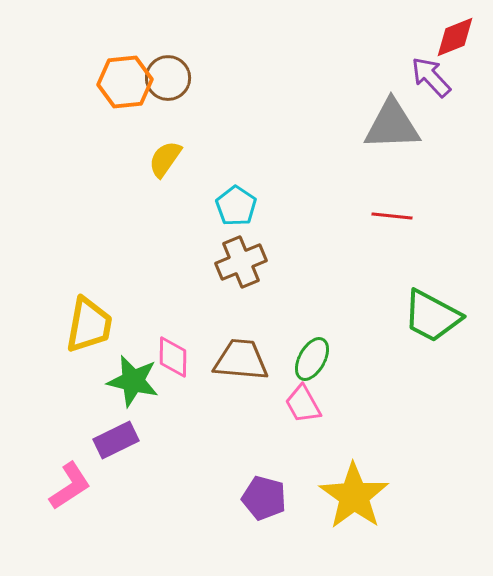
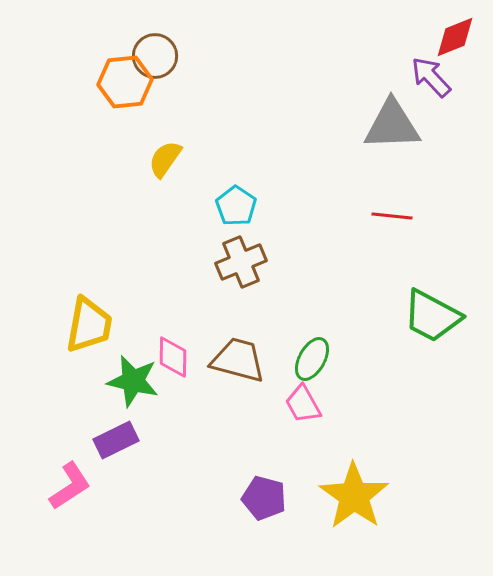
brown circle: moved 13 px left, 22 px up
brown trapezoid: moved 3 px left; rotated 10 degrees clockwise
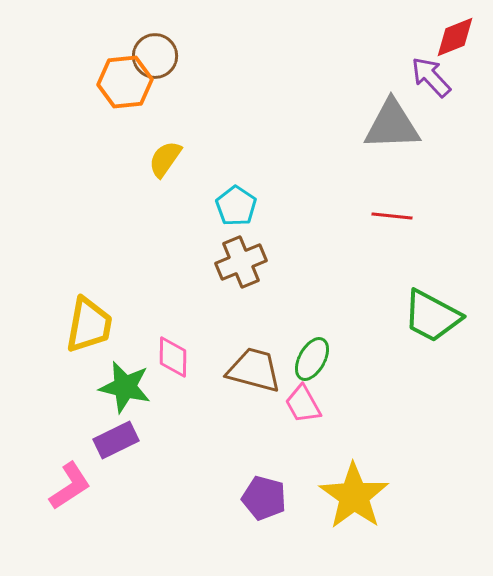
brown trapezoid: moved 16 px right, 10 px down
green star: moved 8 px left, 6 px down
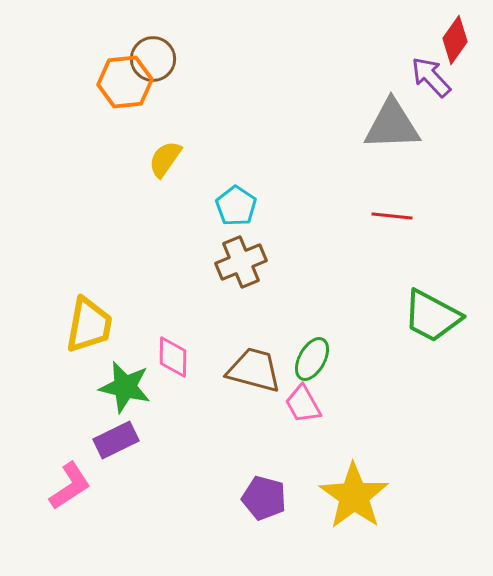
red diamond: moved 3 px down; rotated 33 degrees counterclockwise
brown circle: moved 2 px left, 3 px down
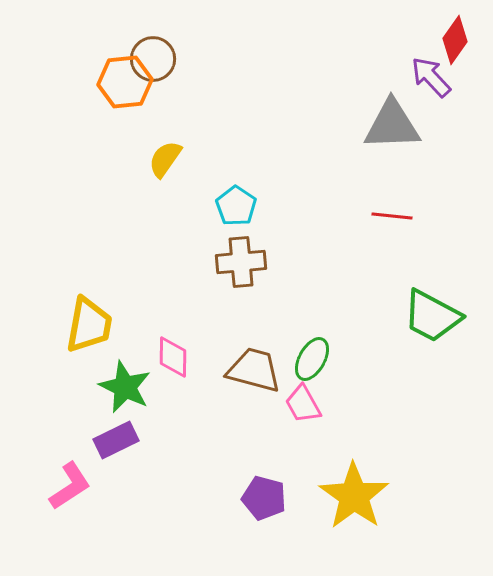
brown cross: rotated 18 degrees clockwise
green star: rotated 12 degrees clockwise
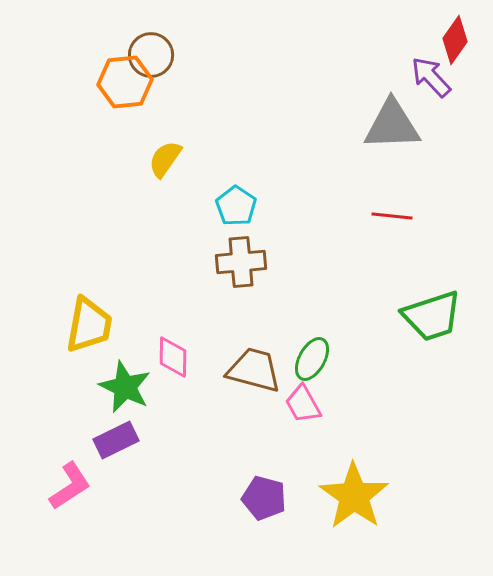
brown circle: moved 2 px left, 4 px up
green trapezoid: rotated 46 degrees counterclockwise
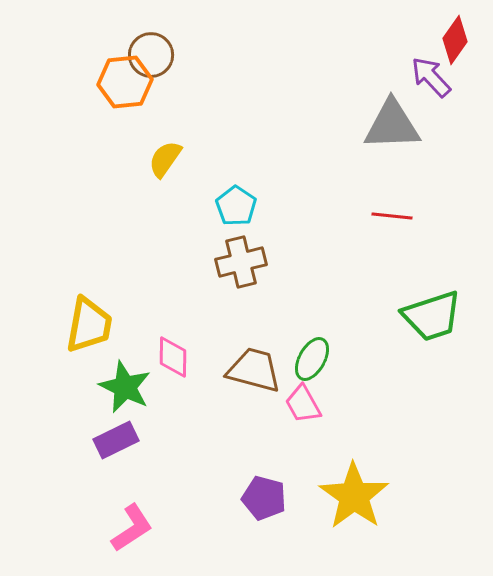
brown cross: rotated 9 degrees counterclockwise
pink L-shape: moved 62 px right, 42 px down
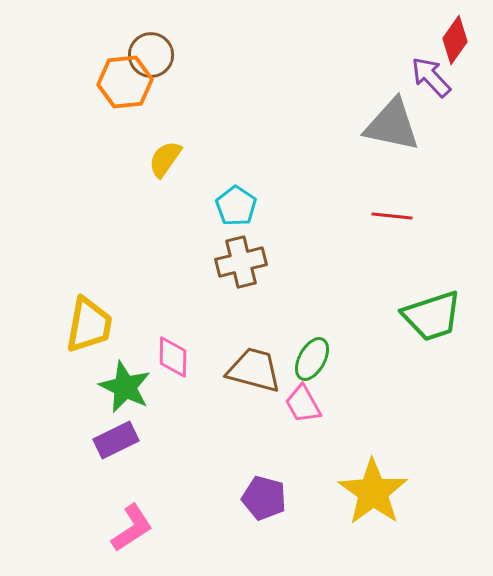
gray triangle: rotated 14 degrees clockwise
yellow star: moved 19 px right, 4 px up
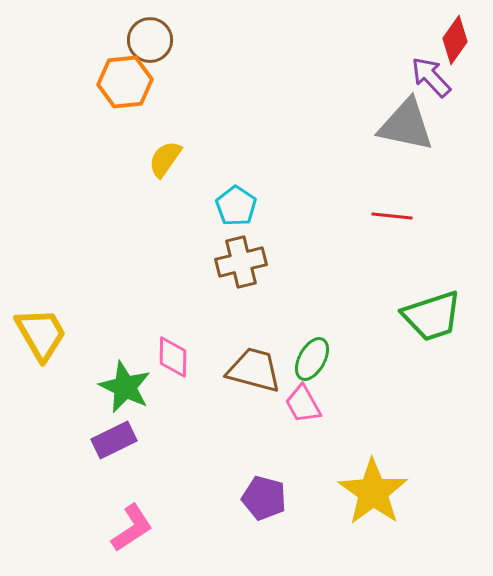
brown circle: moved 1 px left, 15 px up
gray triangle: moved 14 px right
yellow trapezoid: moved 48 px left, 9 px down; rotated 40 degrees counterclockwise
purple rectangle: moved 2 px left
